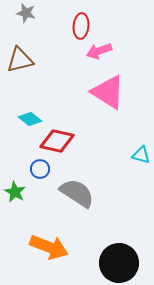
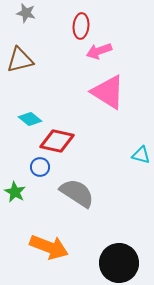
blue circle: moved 2 px up
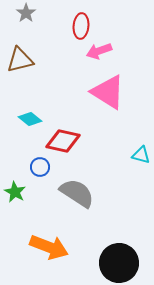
gray star: rotated 24 degrees clockwise
red diamond: moved 6 px right
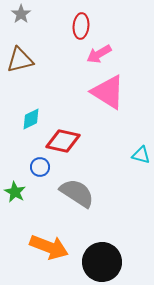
gray star: moved 5 px left, 1 px down
pink arrow: moved 3 px down; rotated 10 degrees counterclockwise
cyan diamond: moved 1 px right; rotated 65 degrees counterclockwise
black circle: moved 17 px left, 1 px up
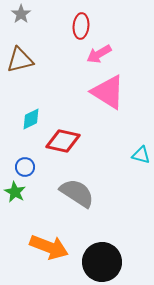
blue circle: moved 15 px left
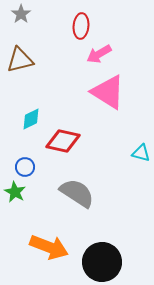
cyan triangle: moved 2 px up
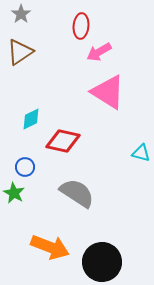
pink arrow: moved 2 px up
brown triangle: moved 8 px up; rotated 20 degrees counterclockwise
green star: moved 1 px left, 1 px down
orange arrow: moved 1 px right
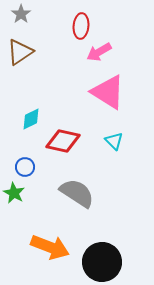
cyan triangle: moved 27 px left, 12 px up; rotated 30 degrees clockwise
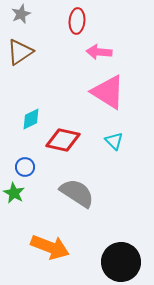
gray star: rotated 12 degrees clockwise
red ellipse: moved 4 px left, 5 px up
pink arrow: rotated 35 degrees clockwise
red diamond: moved 1 px up
black circle: moved 19 px right
